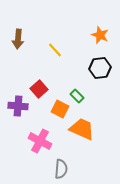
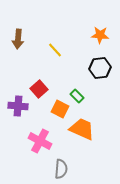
orange star: rotated 18 degrees counterclockwise
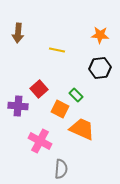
brown arrow: moved 6 px up
yellow line: moved 2 px right; rotated 35 degrees counterclockwise
green rectangle: moved 1 px left, 1 px up
